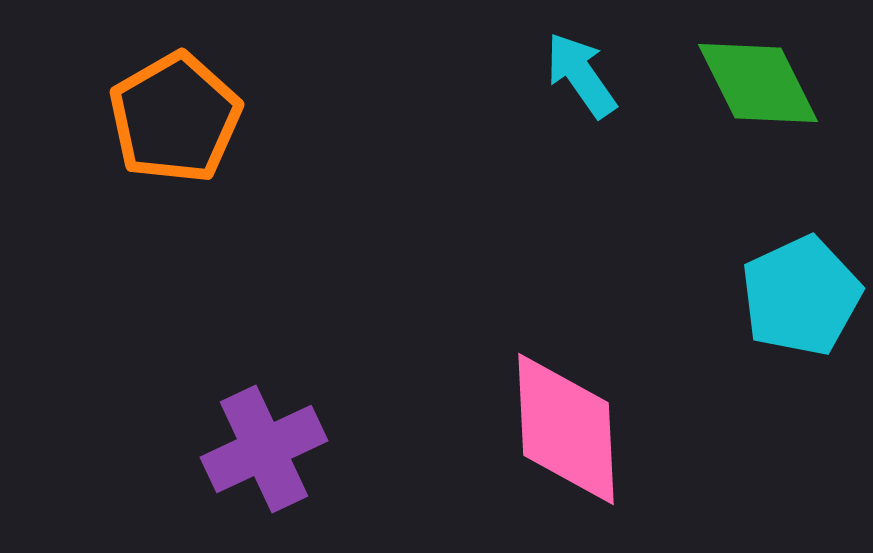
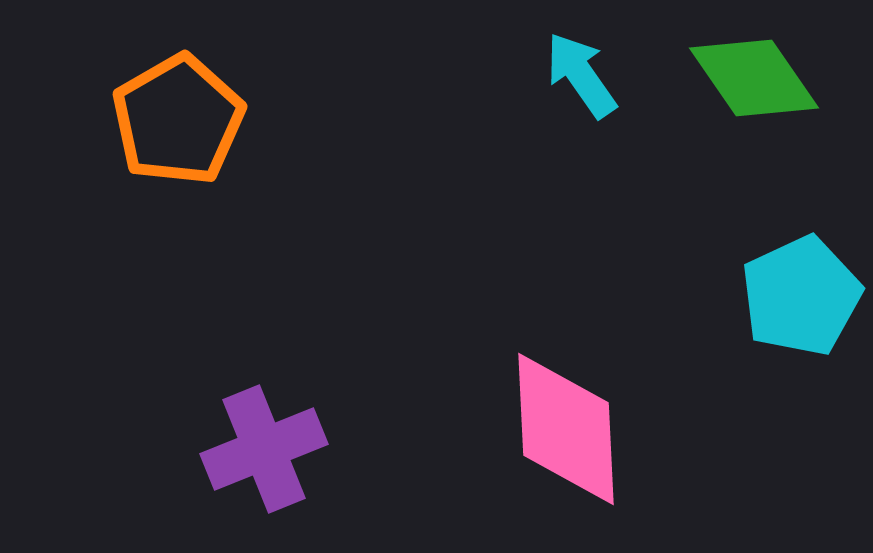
green diamond: moved 4 px left, 5 px up; rotated 8 degrees counterclockwise
orange pentagon: moved 3 px right, 2 px down
purple cross: rotated 3 degrees clockwise
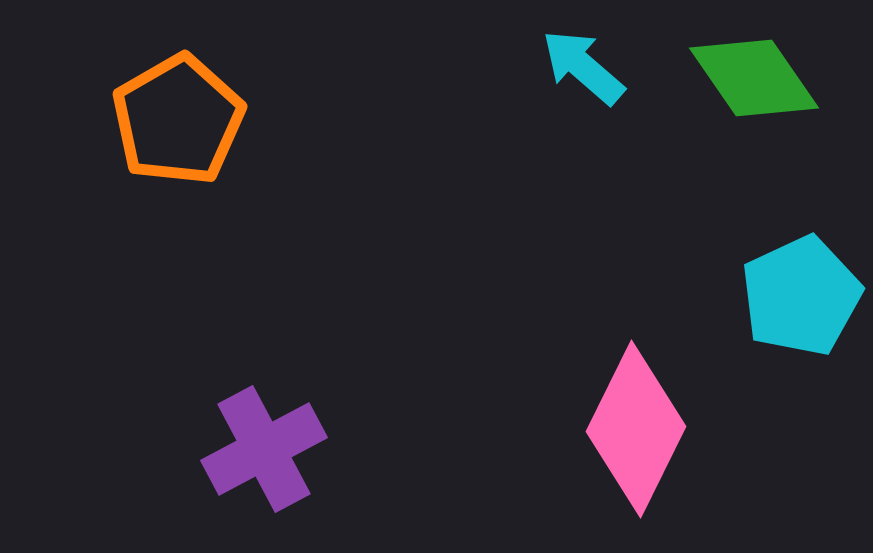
cyan arrow: moved 2 px right, 8 px up; rotated 14 degrees counterclockwise
pink diamond: moved 70 px right; rotated 29 degrees clockwise
purple cross: rotated 6 degrees counterclockwise
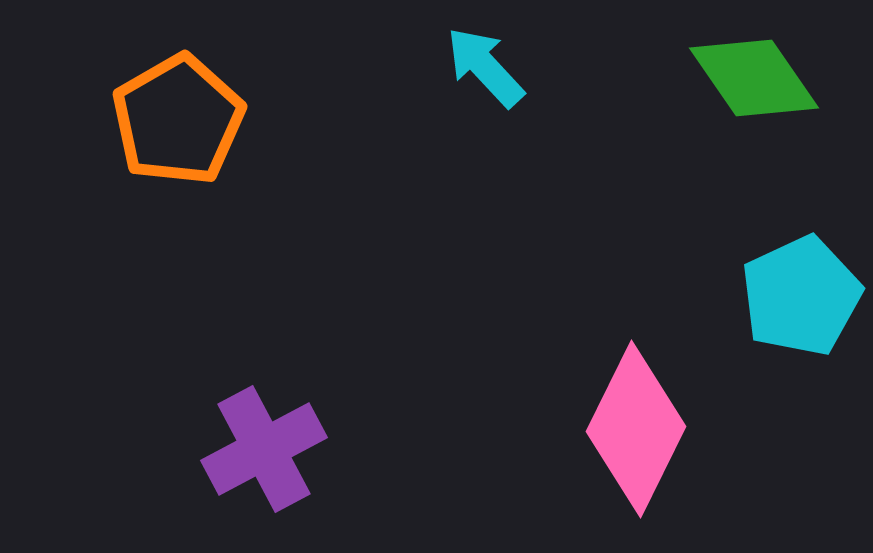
cyan arrow: moved 98 px left; rotated 6 degrees clockwise
